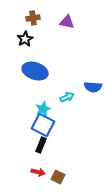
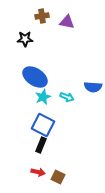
brown cross: moved 9 px right, 2 px up
black star: rotated 28 degrees clockwise
blue ellipse: moved 6 px down; rotated 15 degrees clockwise
cyan arrow: rotated 48 degrees clockwise
cyan star: moved 12 px up
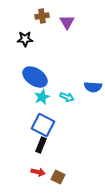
purple triangle: rotated 49 degrees clockwise
cyan star: moved 1 px left
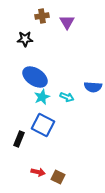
black rectangle: moved 22 px left, 6 px up
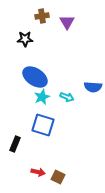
blue square: rotated 10 degrees counterclockwise
black rectangle: moved 4 px left, 5 px down
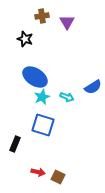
black star: rotated 21 degrees clockwise
blue semicircle: rotated 36 degrees counterclockwise
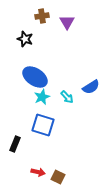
blue semicircle: moved 2 px left
cyan arrow: rotated 24 degrees clockwise
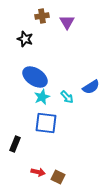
blue square: moved 3 px right, 2 px up; rotated 10 degrees counterclockwise
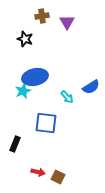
blue ellipse: rotated 45 degrees counterclockwise
cyan star: moved 19 px left, 6 px up
